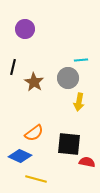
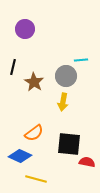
gray circle: moved 2 px left, 2 px up
yellow arrow: moved 16 px left
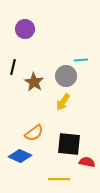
yellow arrow: rotated 24 degrees clockwise
yellow line: moved 23 px right; rotated 15 degrees counterclockwise
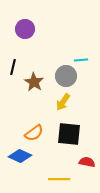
black square: moved 10 px up
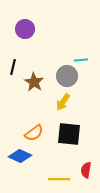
gray circle: moved 1 px right
red semicircle: moved 1 px left, 8 px down; rotated 91 degrees counterclockwise
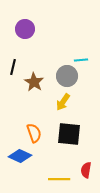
orange semicircle: rotated 72 degrees counterclockwise
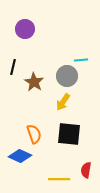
orange semicircle: moved 1 px down
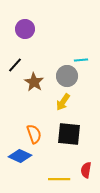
black line: moved 2 px right, 2 px up; rotated 28 degrees clockwise
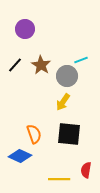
cyan line: rotated 16 degrees counterclockwise
brown star: moved 7 px right, 17 px up
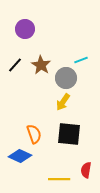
gray circle: moved 1 px left, 2 px down
